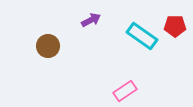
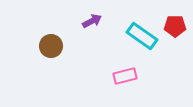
purple arrow: moved 1 px right, 1 px down
brown circle: moved 3 px right
pink rectangle: moved 15 px up; rotated 20 degrees clockwise
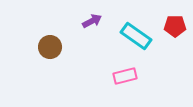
cyan rectangle: moved 6 px left
brown circle: moved 1 px left, 1 px down
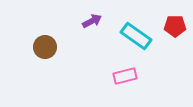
brown circle: moved 5 px left
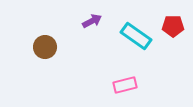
red pentagon: moved 2 px left
pink rectangle: moved 9 px down
